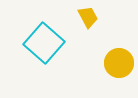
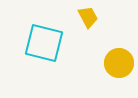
cyan square: rotated 27 degrees counterclockwise
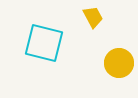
yellow trapezoid: moved 5 px right
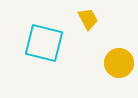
yellow trapezoid: moved 5 px left, 2 px down
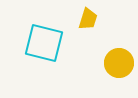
yellow trapezoid: rotated 45 degrees clockwise
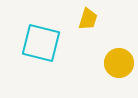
cyan square: moved 3 px left
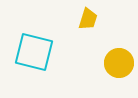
cyan square: moved 7 px left, 9 px down
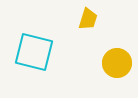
yellow circle: moved 2 px left
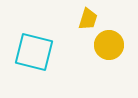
yellow circle: moved 8 px left, 18 px up
